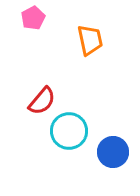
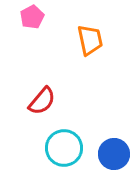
pink pentagon: moved 1 px left, 1 px up
cyan circle: moved 5 px left, 17 px down
blue circle: moved 1 px right, 2 px down
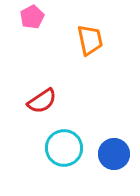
red semicircle: rotated 16 degrees clockwise
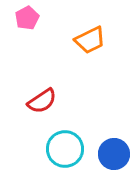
pink pentagon: moved 5 px left, 1 px down
orange trapezoid: rotated 76 degrees clockwise
cyan circle: moved 1 px right, 1 px down
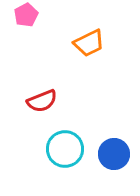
pink pentagon: moved 1 px left, 3 px up
orange trapezoid: moved 1 px left, 3 px down
red semicircle: rotated 12 degrees clockwise
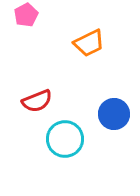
red semicircle: moved 5 px left
cyan circle: moved 10 px up
blue circle: moved 40 px up
